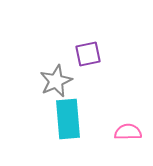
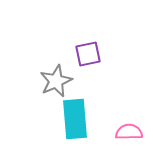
cyan rectangle: moved 7 px right
pink semicircle: moved 1 px right
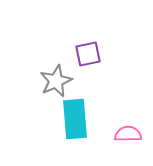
pink semicircle: moved 1 px left, 2 px down
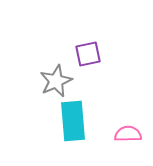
cyan rectangle: moved 2 px left, 2 px down
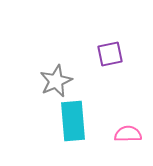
purple square: moved 22 px right
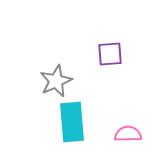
purple square: rotated 8 degrees clockwise
cyan rectangle: moved 1 px left, 1 px down
